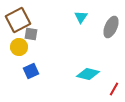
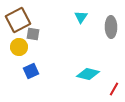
gray ellipse: rotated 25 degrees counterclockwise
gray square: moved 2 px right
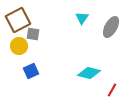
cyan triangle: moved 1 px right, 1 px down
gray ellipse: rotated 30 degrees clockwise
yellow circle: moved 1 px up
cyan diamond: moved 1 px right, 1 px up
red line: moved 2 px left, 1 px down
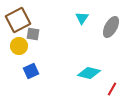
red line: moved 1 px up
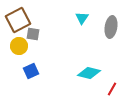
gray ellipse: rotated 20 degrees counterclockwise
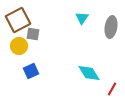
cyan diamond: rotated 45 degrees clockwise
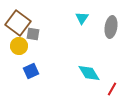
brown square: moved 3 px down; rotated 25 degrees counterclockwise
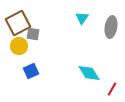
brown square: rotated 25 degrees clockwise
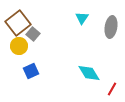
brown square: rotated 10 degrees counterclockwise
gray square: rotated 32 degrees clockwise
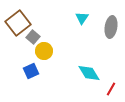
gray square: moved 3 px down
yellow circle: moved 25 px right, 5 px down
red line: moved 1 px left
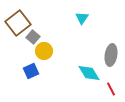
gray ellipse: moved 28 px down
red line: rotated 56 degrees counterclockwise
